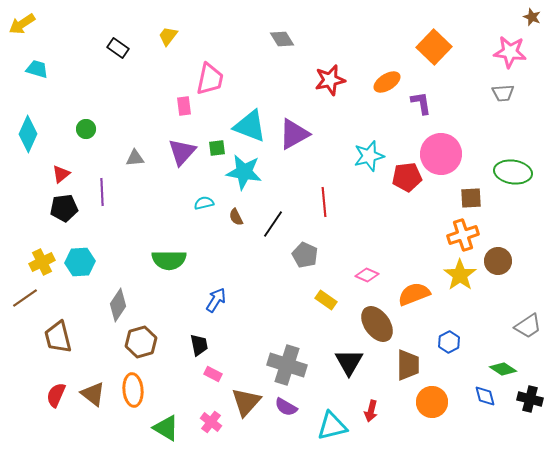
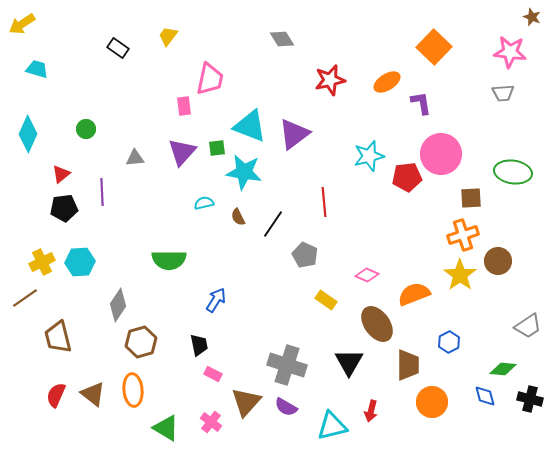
purple triangle at (294, 134): rotated 8 degrees counterclockwise
brown semicircle at (236, 217): moved 2 px right
green diamond at (503, 369): rotated 28 degrees counterclockwise
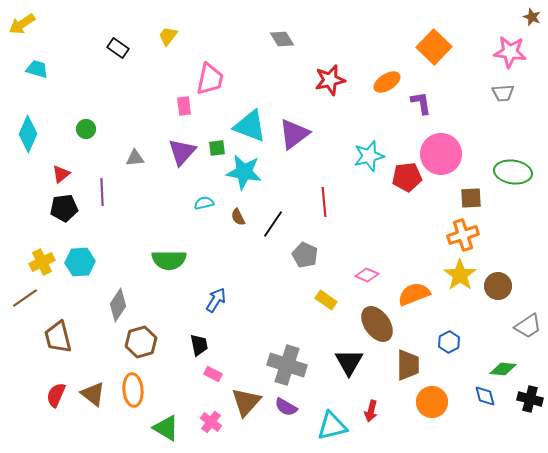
brown circle at (498, 261): moved 25 px down
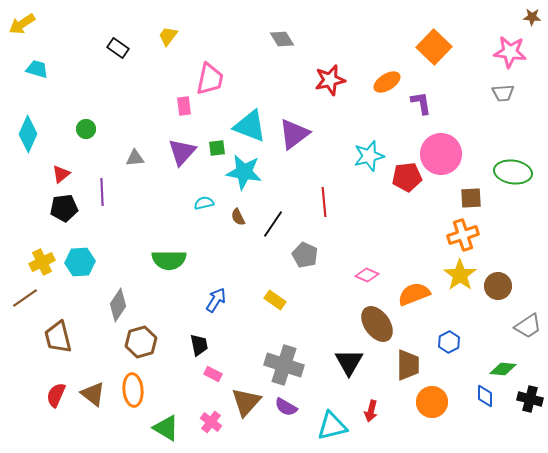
brown star at (532, 17): rotated 18 degrees counterclockwise
yellow rectangle at (326, 300): moved 51 px left
gray cross at (287, 365): moved 3 px left
blue diamond at (485, 396): rotated 15 degrees clockwise
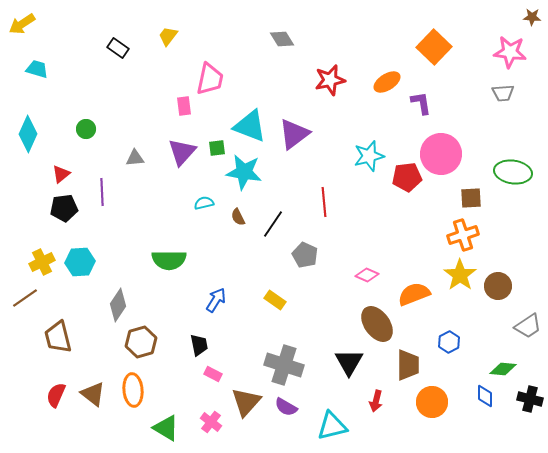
red arrow at (371, 411): moved 5 px right, 10 px up
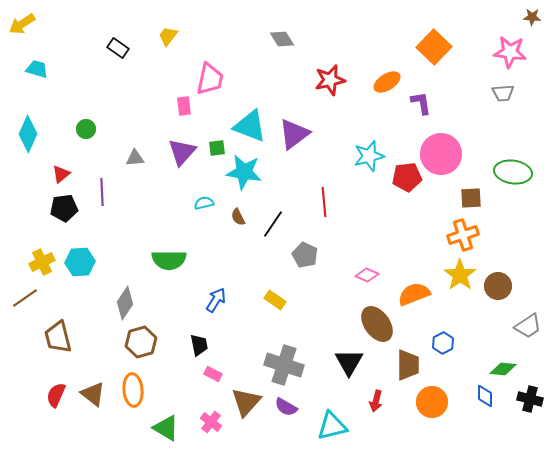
gray diamond at (118, 305): moved 7 px right, 2 px up
blue hexagon at (449, 342): moved 6 px left, 1 px down
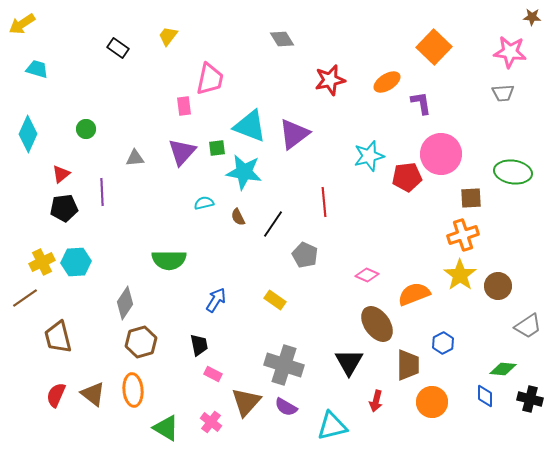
cyan hexagon at (80, 262): moved 4 px left
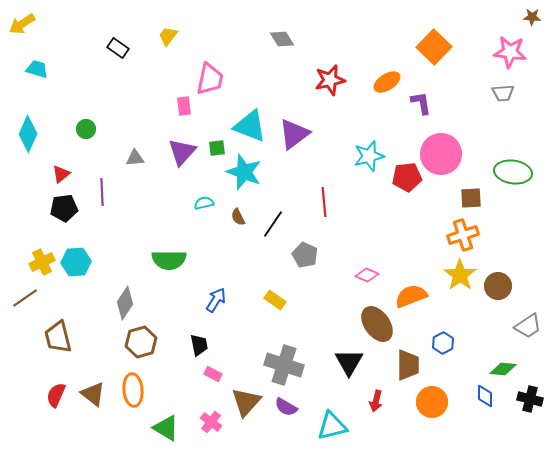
cyan star at (244, 172): rotated 12 degrees clockwise
orange semicircle at (414, 294): moved 3 px left, 2 px down
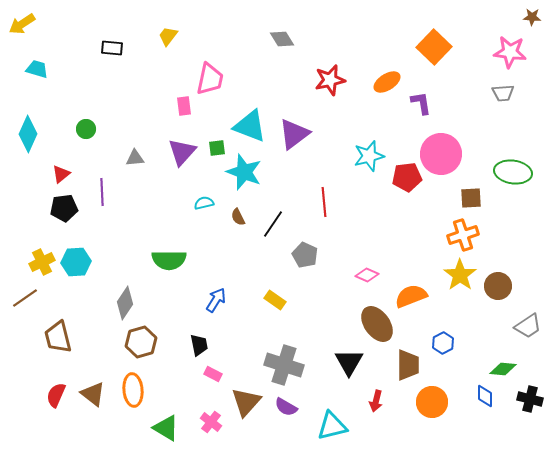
black rectangle at (118, 48): moved 6 px left; rotated 30 degrees counterclockwise
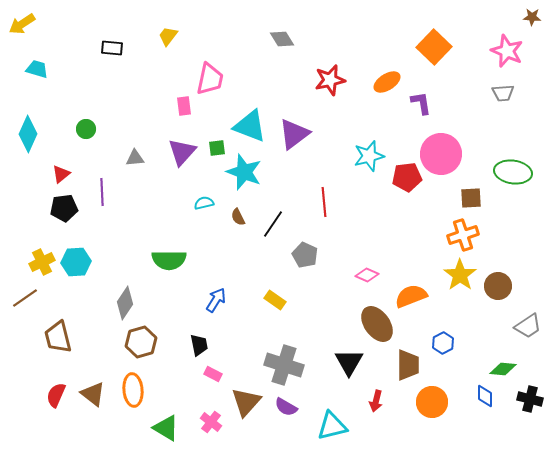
pink star at (510, 52): moved 3 px left, 1 px up; rotated 16 degrees clockwise
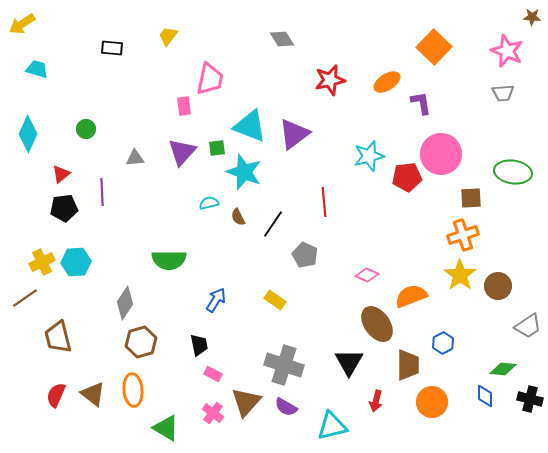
cyan semicircle at (204, 203): moved 5 px right
pink cross at (211, 422): moved 2 px right, 9 px up
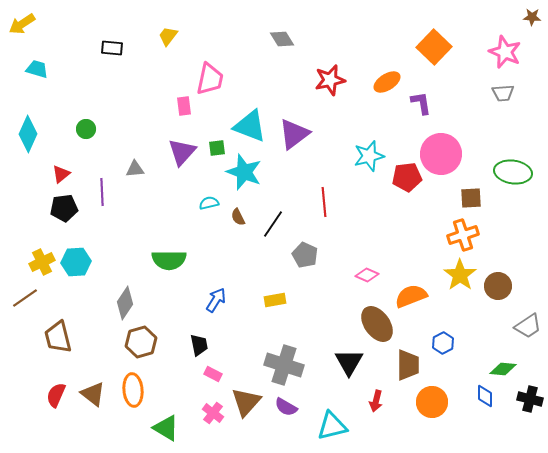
pink star at (507, 51): moved 2 px left, 1 px down
gray triangle at (135, 158): moved 11 px down
yellow rectangle at (275, 300): rotated 45 degrees counterclockwise
